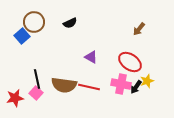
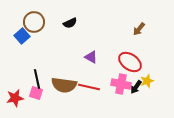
pink square: rotated 24 degrees counterclockwise
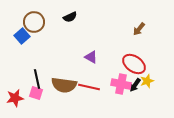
black semicircle: moved 6 px up
red ellipse: moved 4 px right, 2 px down
black arrow: moved 1 px left, 2 px up
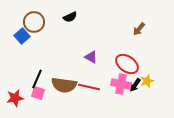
red ellipse: moved 7 px left
black line: rotated 36 degrees clockwise
pink square: moved 2 px right
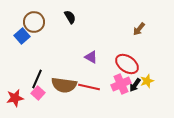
black semicircle: rotated 96 degrees counterclockwise
pink cross: rotated 36 degrees counterclockwise
pink square: rotated 24 degrees clockwise
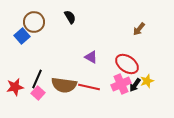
red star: moved 11 px up
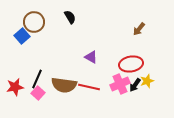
red ellipse: moved 4 px right; rotated 45 degrees counterclockwise
pink cross: moved 1 px left
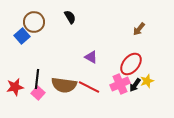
red ellipse: rotated 40 degrees counterclockwise
black line: rotated 18 degrees counterclockwise
red line: rotated 15 degrees clockwise
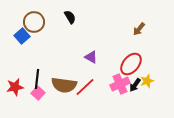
red line: moved 4 px left; rotated 70 degrees counterclockwise
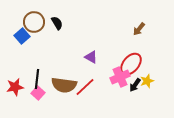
black semicircle: moved 13 px left, 6 px down
pink cross: moved 7 px up
